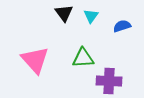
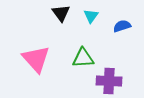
black triangle: moved 3 px left
pink triangle: moved 1 px right, 1 px up
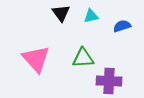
cyan triangle: rotated 42 degrees clockwise
